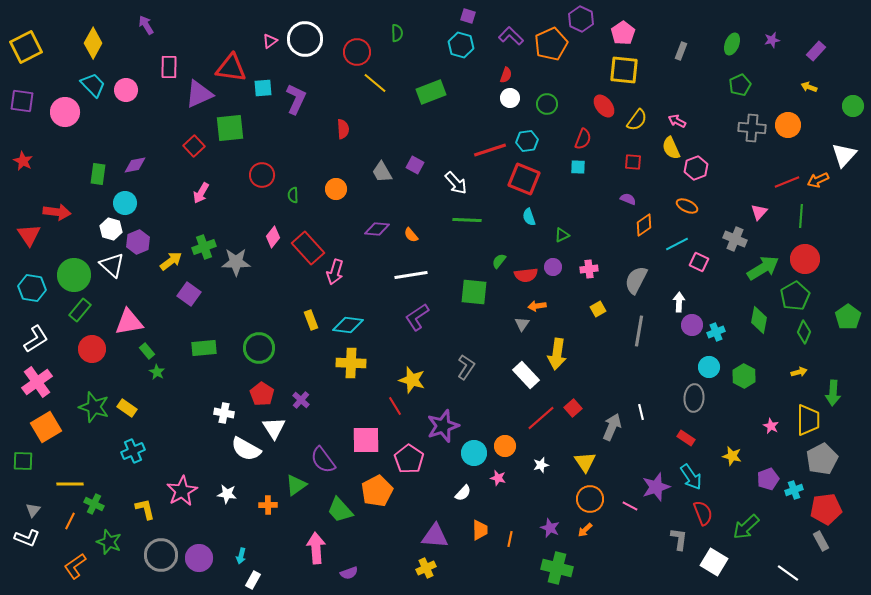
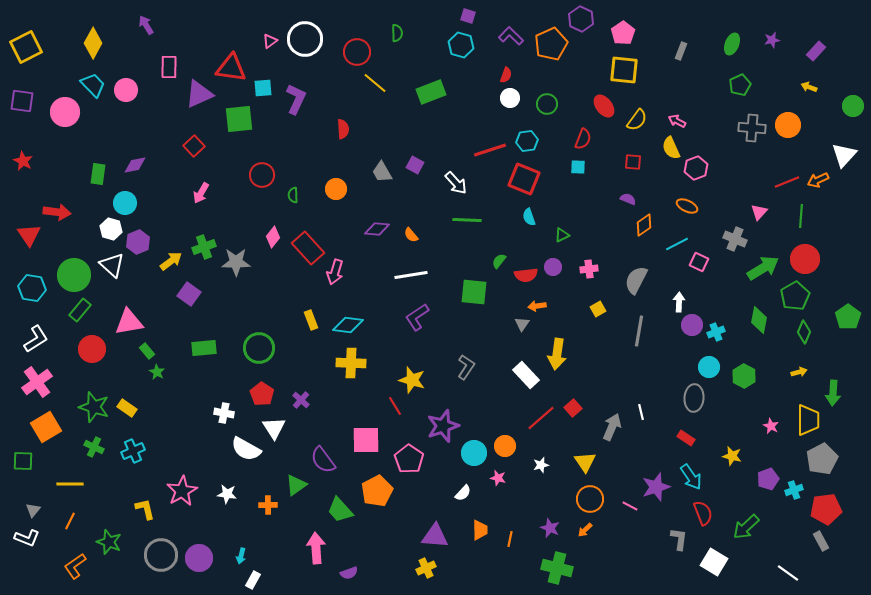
green square at (230, 128): moved 9 px right, 9 px up
green cross at (94, 504): moved 57 px up
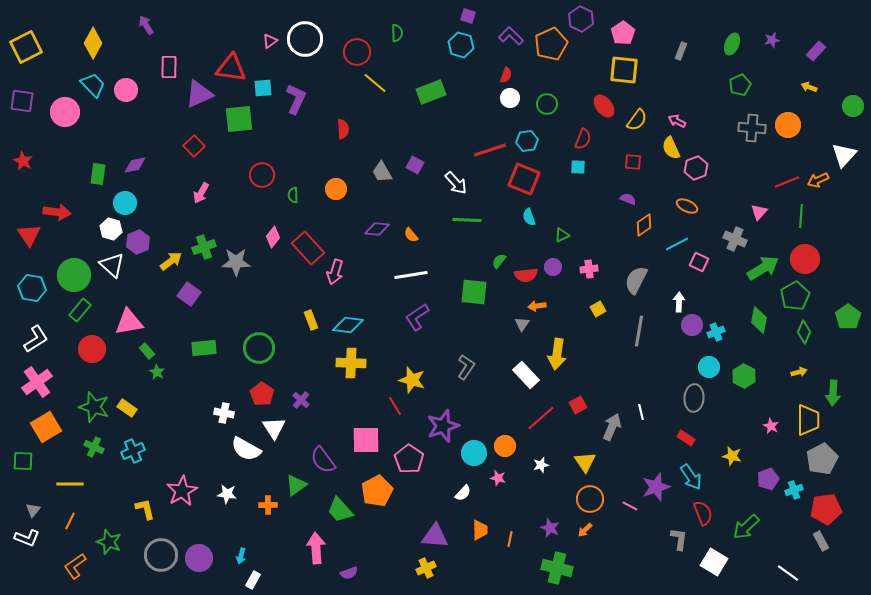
red square at (573, 408): moved 5 px right, 3 px up; rotated 12 degrees clockwise
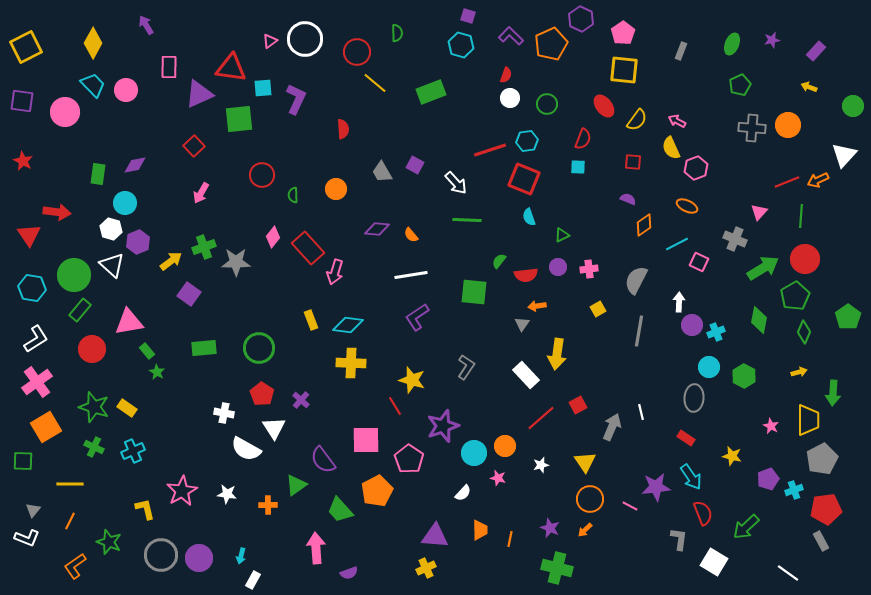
purple circle at (553, 267): moved 5 px right
purple star at (656, 487): rotated 12 degrees clockwise
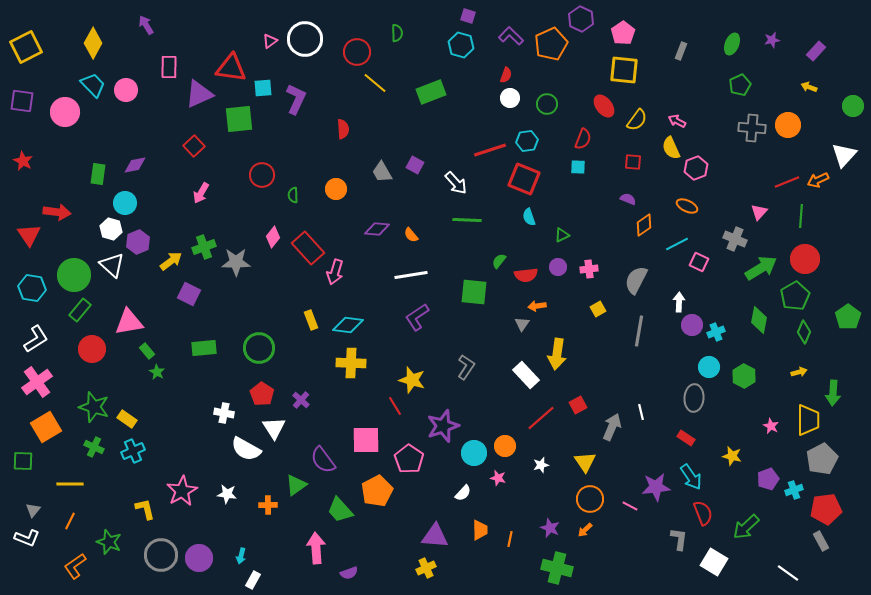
green arrow at (763, 268): moved 2 px left
purple square at (189, 294): rotated 10 degrees counterclockwise
yellow rectangle at (127, 408): moved 11 px down
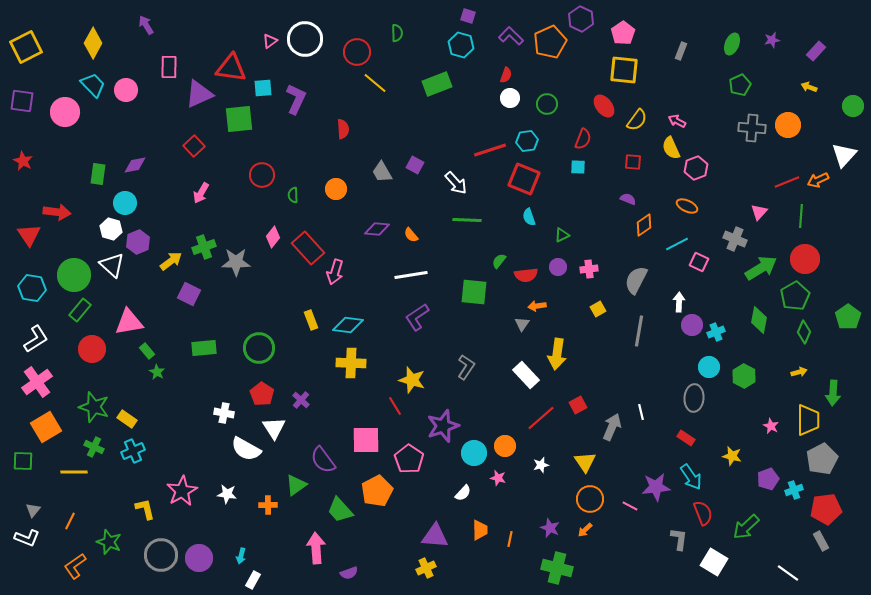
orange pentagon at (551, 44): moved 1 px left, 2 px up
green rectangle at (431, 92): moved 6 px right, 8 px up
yellow line at (70, 484): moved 4 px right, 12 px up
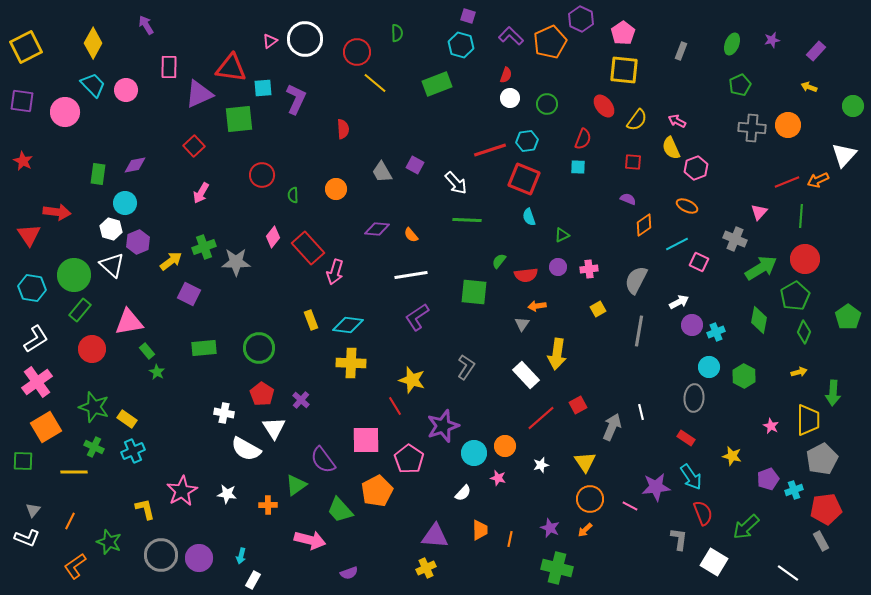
white arrow at (679, 302): rotated 60 degrees clockwise
pink arrow at (316, 548): moved 6 px left, 8 px up; rotated 108 degrees clockwise
